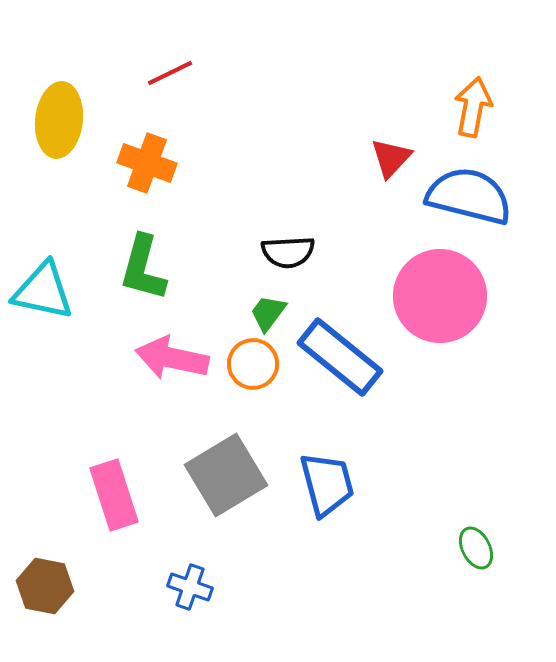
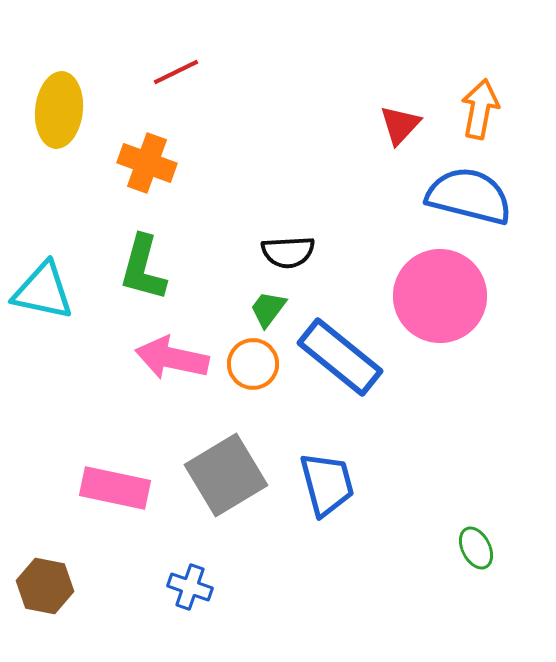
red line: moved 6 px right, 1 px up
orange arrow: moved 7 px right, 2 px down
yellow ellipse: moved 10 px up
red triangle: moved 9 px right, 33 px up
green trapezoid: moved 4 px up
pink rectangle: moved 1 px right, 7 px up; rotated 60 degrees counterclockwise
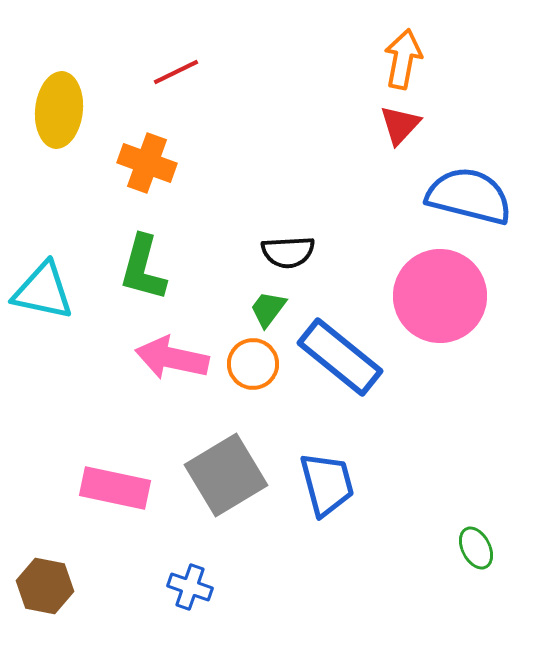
orange arrow: moved 77 px left, 50 px up
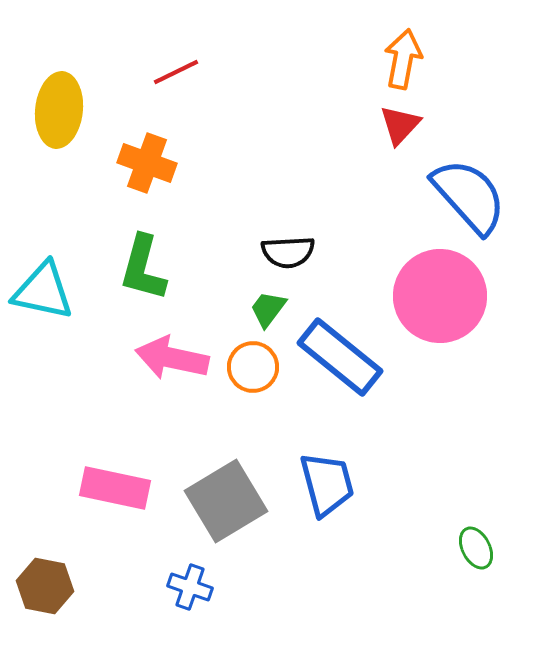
blue semicircle: rotated 34 degrees clockwise
orange circle: moved 3 px down
gray square: moved 26 px down
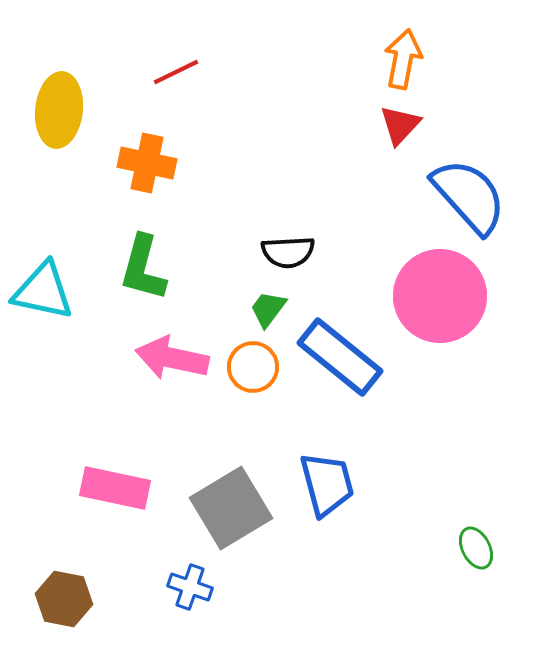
orange cross: rotated 8 degrees counterclockwise
gray square: moved 5 px right, 7 px down
brown hexagon: moved 19 px right, 13 px down
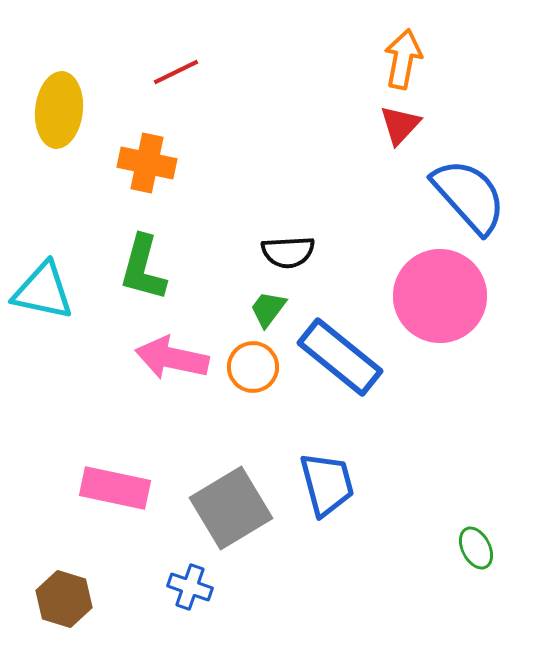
brown hexagon: rotated 6 degrees clockwise
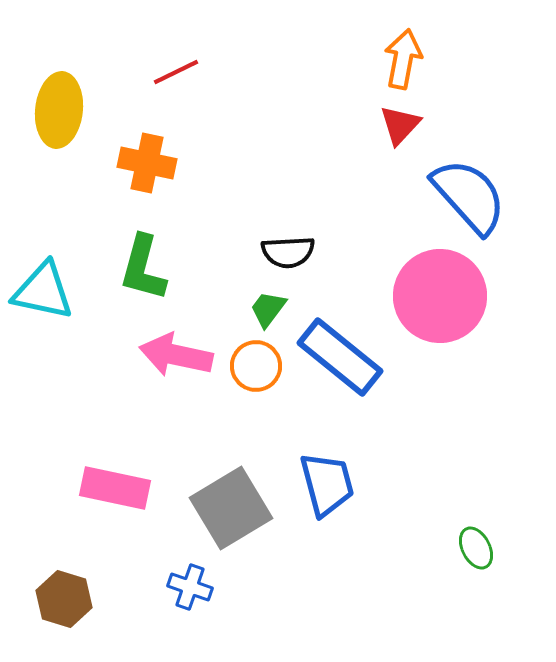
pink arrow: moved 4 px right, 3 px up
orange circle: moved 3 px right, 1 px up
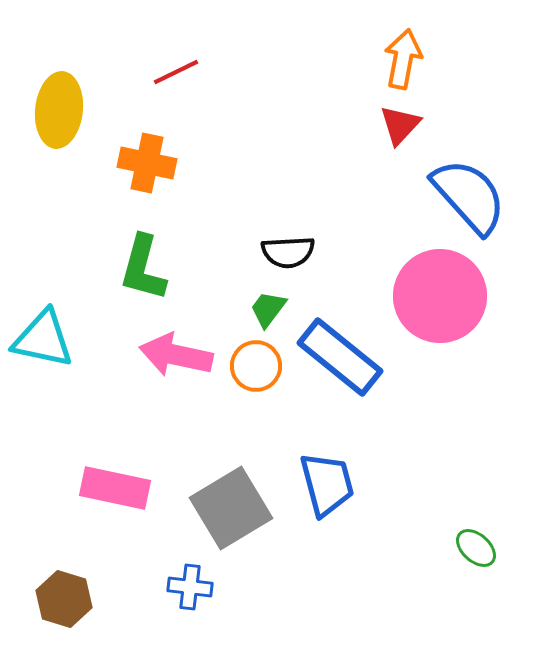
cyan triangle: moved 48 px down
green ellipse: rotated 21 degrees counterclockwise
blue cross: rotated 12 degrees counterclockwise
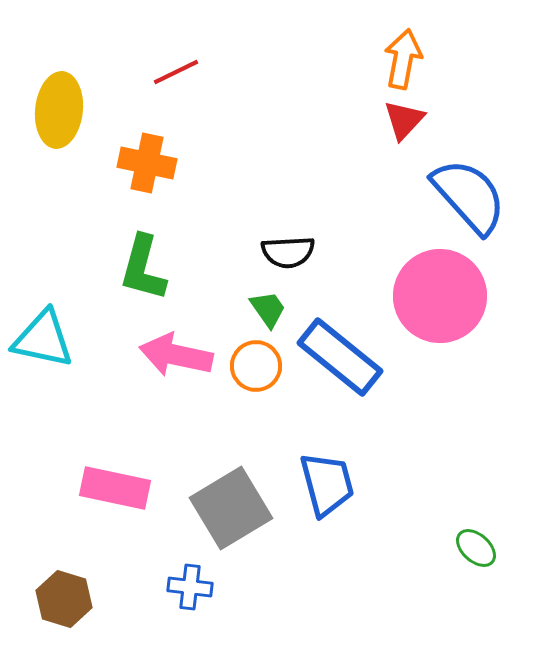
red triangle: moved 4 px right, 5 px up
green trapezoid: rotated 108 degrees clockwise
